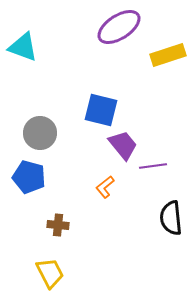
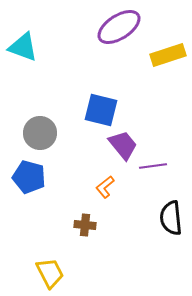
brown cross: moved 27 px right
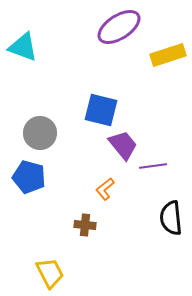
orange L-shape: moved 2 px down
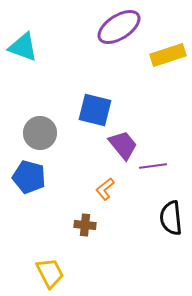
blue square: moved 6 px left
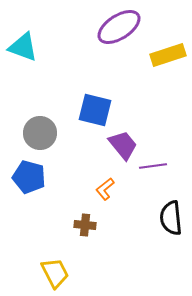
yellow trapezoid: moved 5 px right
